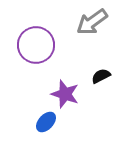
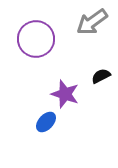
purple circle: moved 6 px up
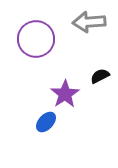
gray arrow: moved 3 px left; rotated 32 degrees clockwise
black semicircle: moved 1 px left
purple star: rotated 20 degrees clockwise
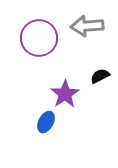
gray arrow: moved 2 px left, 4 px down
purple circle: moved 3 px right, 1 px up
blue ellipse: rotated 15 degrees counterclockwise
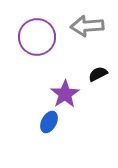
purple circle: moved 2 px left, 1 px up
black semicircle: moved 2 px left, 2 px up
blue ellipse: moved 3 px right
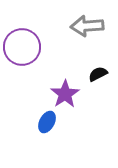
purple circle: moved 15 px left, 10 px down
blue ellipse: moved 2 px left
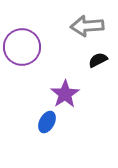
black semicircle: moved 14 px up
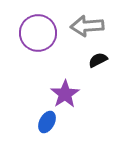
purple circle: moved 16 px right, 14 px up
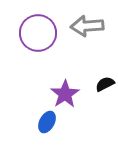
black semicircle: moved 7 px right, 24 px down
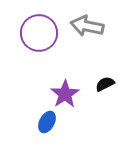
gray arrow: rotated 16 degrees clockwise
purple circle: moved 1 px right
